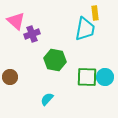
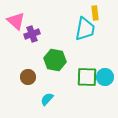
brown circle: moved 18 px right
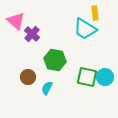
cyan trapezoid: rotated 110 degrees clockwise
purple cross: rotated 28 degrees counterclockwise
green square: rotated 10 degrees clockwise
cyan semicircle: moved 11 px up; rotated 16 degrees counterclockwise
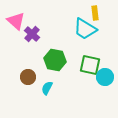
green square: moved 3 px right, 12 px up
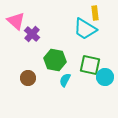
brown circle: moved 1 px down
cyan semicircle: moved 18 px right, 8 px up
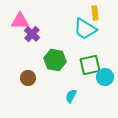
pink triangle: moved 4 px right; rotated 42 degrees counterclockwise
green square: rotated 25 degrees counterclockwise
cyan semicircle: moved 6 px right, 16 px down
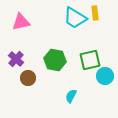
pink triangle: moved 1 px right, 1 px down; rotated 12 degrees counterclockwise
cyan trapezoid: moved 10 px left, 11 px up
purple cross: moved 16 px left, 25 px down
green square: moved 5 px up
cyan circle: moved 1 px up
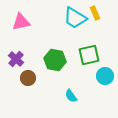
yellow rectangle: rotated 16 degrees counterclockwise
green square: moved 1 px left, 5 px up
cyan semicircle: rotated 64 degrees counterclockwise
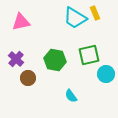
cyan circle: moved 1 px right, 2 px up
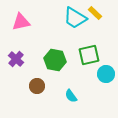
yellow rectangle: rotated 24 degrees counterclockwise
brown circle: moved 9 px right, 8 px down
